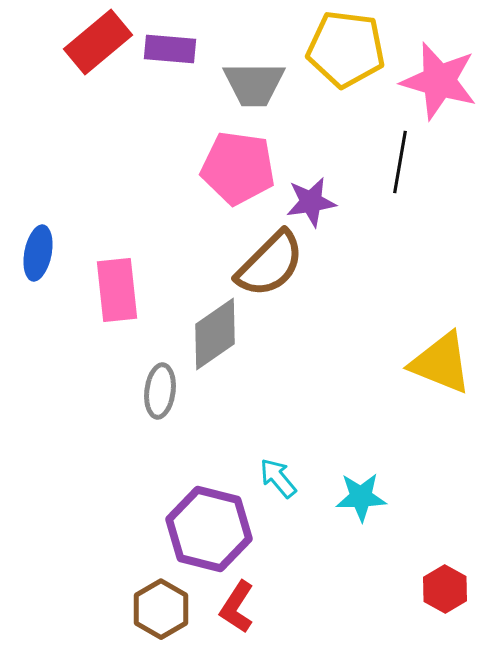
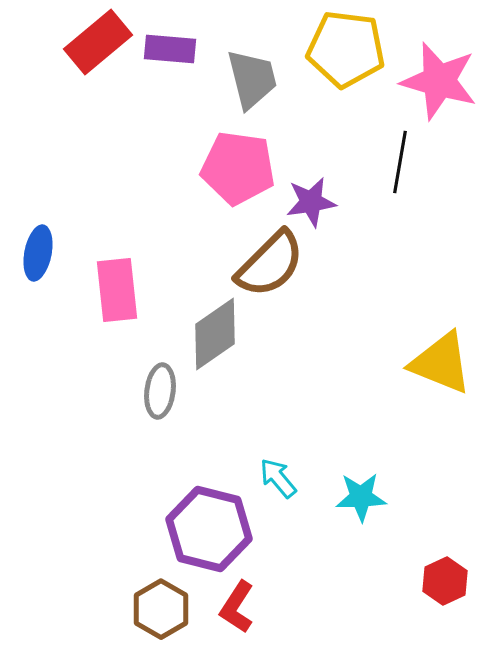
gray trapezoid: moved 2 px left, 5 px up; rotated 104 degrees counterclockwise
red hexagon: moved 8 px up; rotated 6 degrees clockwise
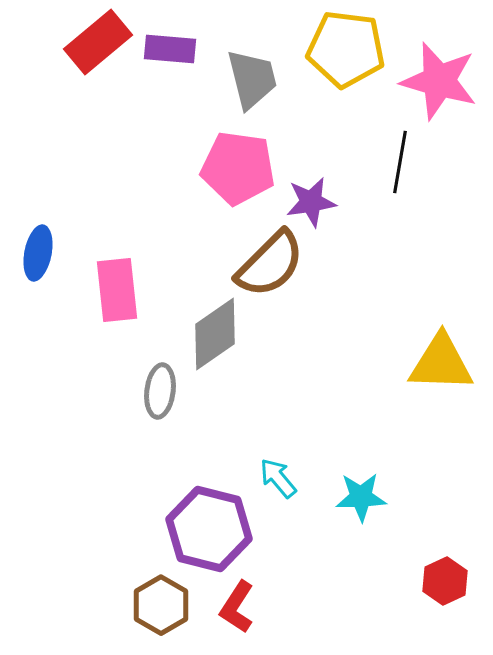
yellow triangle: rotated 20 degrees counterclockwise
brown hexagon: moved 4 px up
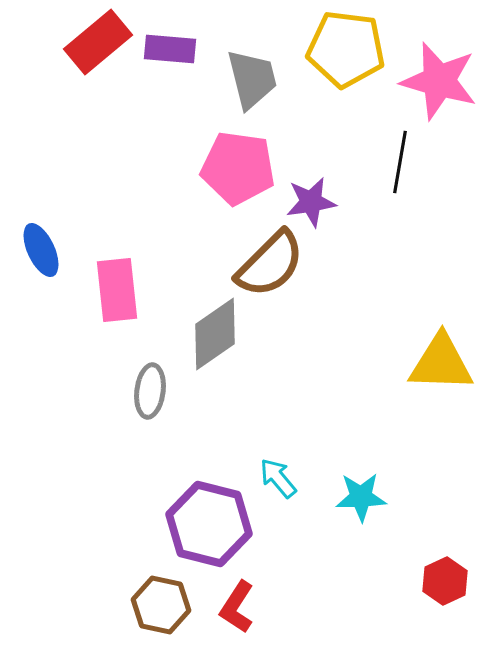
blue ellipse: moved 3 px right, 3 px up; rotated 36 degrees counterclockwise
gray ellipse: moved 10 px left
purple hexagon: moved 5 px up
brown hexagon: rotated 18 degrees counterclockwise
